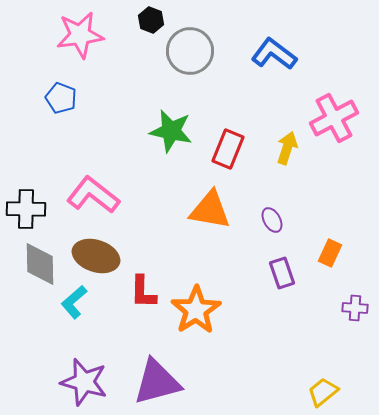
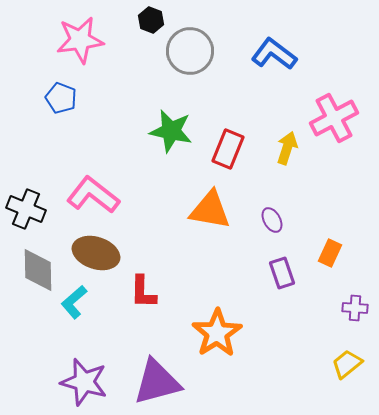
pink star: moved 5 px down
black cross: rotated 21 degrees clockwise
brown ellipse: moved 3 px up
gray diamond: moved 2 px left, 6 px down
orange star: moved 21 px right, 23 px down
yellow trapezoid: moved 24 px right, 28 px up
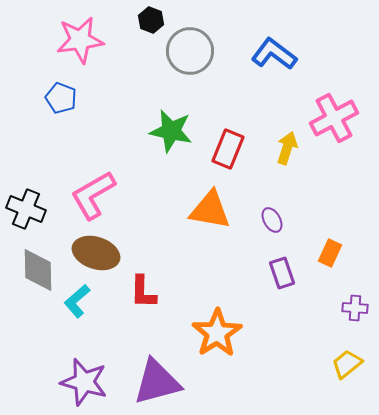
pink L-shape: rotated 68 degrees counterclockwise
cyan L-shape: moved 3 px right, 1 px up
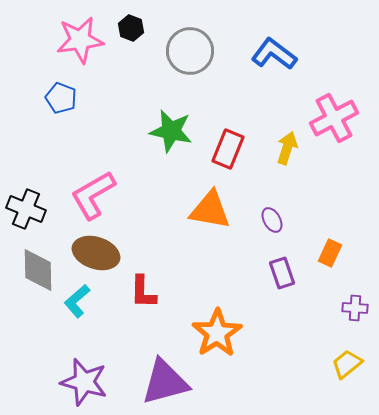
black hexagon: moved 20 px left, 8 px down
purple triangle: moved 8 px right
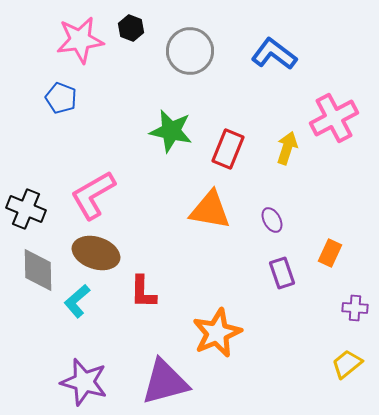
orange star: rotated 9 degrees clockwise
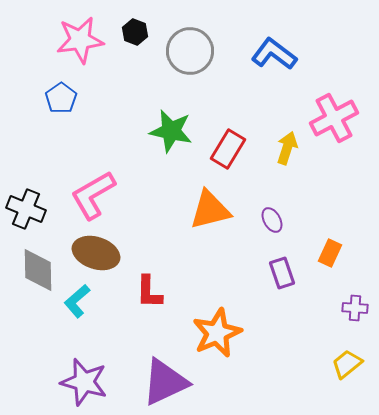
black hexagon: moved 4 px right, 4 px down
blue pentagon: rotated 16 degrees clockwise
red rectangle: rotated 9 degrees clockwise
orange triangle: rotated 24 degrees counterclockwise
red L-shape: moved 6 px right
purple triangle: rotated 10 degrees counterclockwise
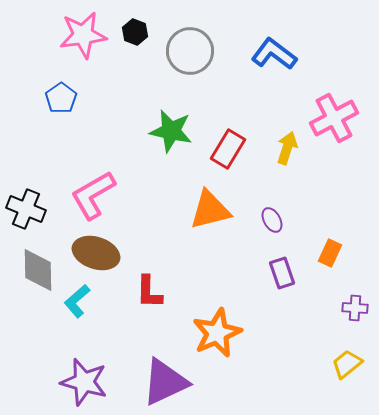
pink star: moved 3 px right, 5 px up
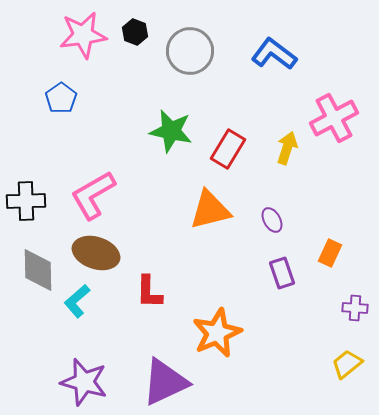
black cross: moved 8 px up; rotated 24 degrees counterclockwise
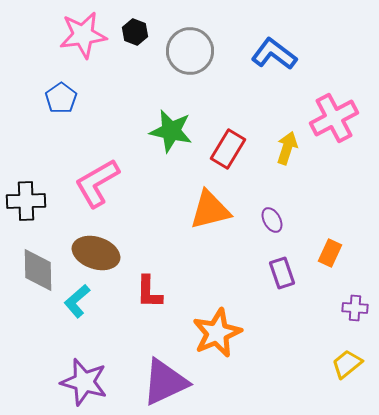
pink L-shape: moved 4 px right, 12 px up
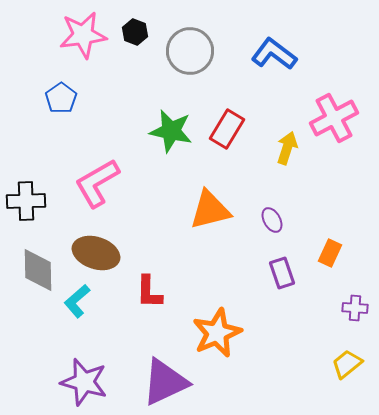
red rectangle: moved 1 px left, 20 px up
